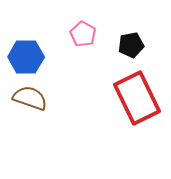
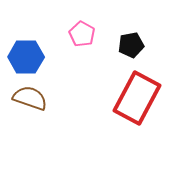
pink pentagon: moved 1 px left
red rectangle: rotated 54 degrees clockwise
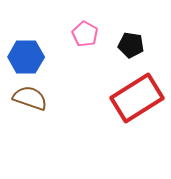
pink pentagon: moved 3 px right
black pentagon: rotated 20 degrees clockwise
red rectangle: rotated 30 degrees clockwise
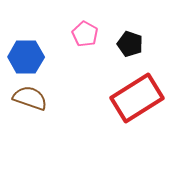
black pentagon: moved 1 px left, 1 px up; rotated 10 degrees clockwise
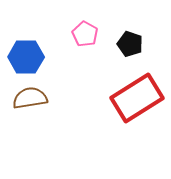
brown semicircle: rotated 28 degrees counterclockwise
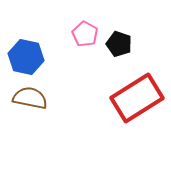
black pentagon: moved 11 px left
blue hexagon: rotated 12 degrees clockwise
brown semicircle: rotated 20 degrees clockwise
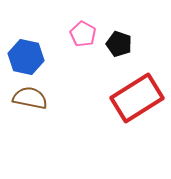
pink pentagon: moved 2 px left
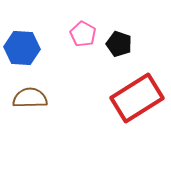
blue hexagon: moved 4 px left, 9 px up; rotated 8 degrees counterclockwise
brown semicircle: rotated 12 degrees counterclockwise
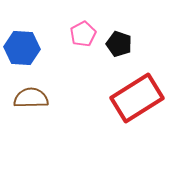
pink pentagon: rotated 15 degrees clockwise
brown semicircle: moved 1 px right
